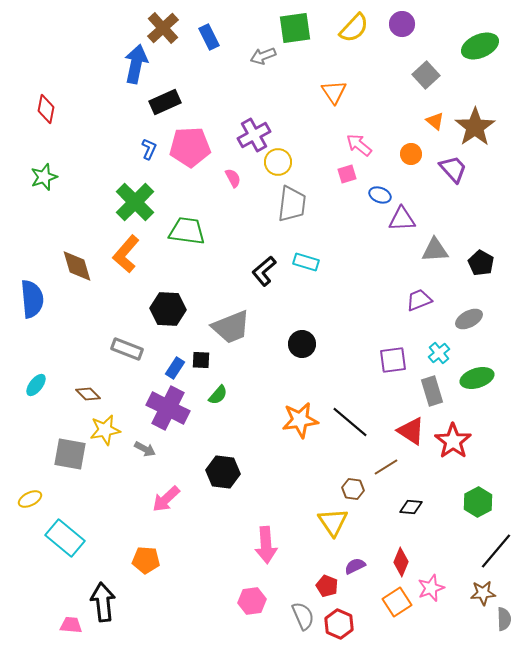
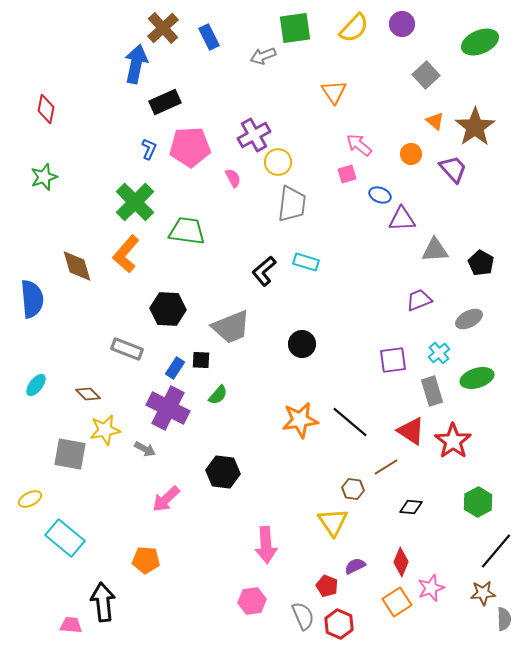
green ellipse at (480, 46): moved 4 px up
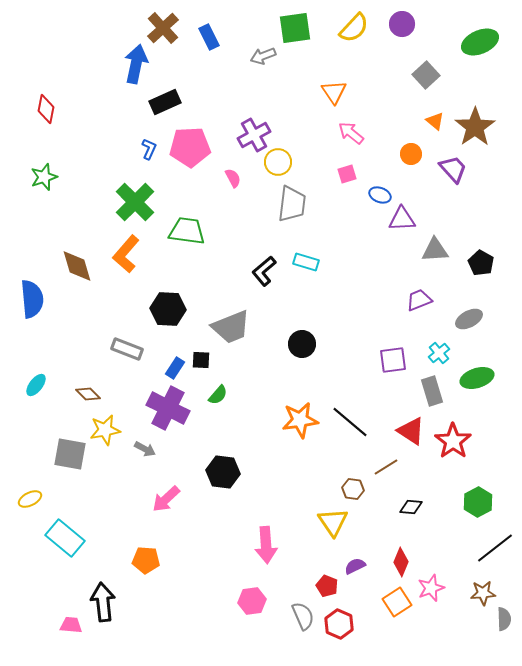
pink arrow at (359, 145): moved 8 px left, 12 px up
black line at (496, 551): moved 1 px left, 3 px up; rotated 12 degrees clockwise
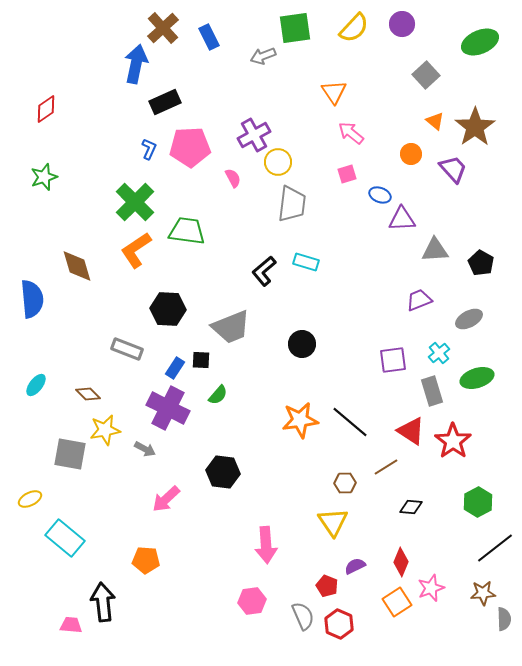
red diamond at (46, 109): rotated 44 degrees clockwise
orange L-shape at (126, 254): moved 10 px right, 4 px up; rotated 15 degrees clockwise
brown hexagon at (353, 489): moved 8 px left, 6 px up; rotated 10 degrees counterclockwise
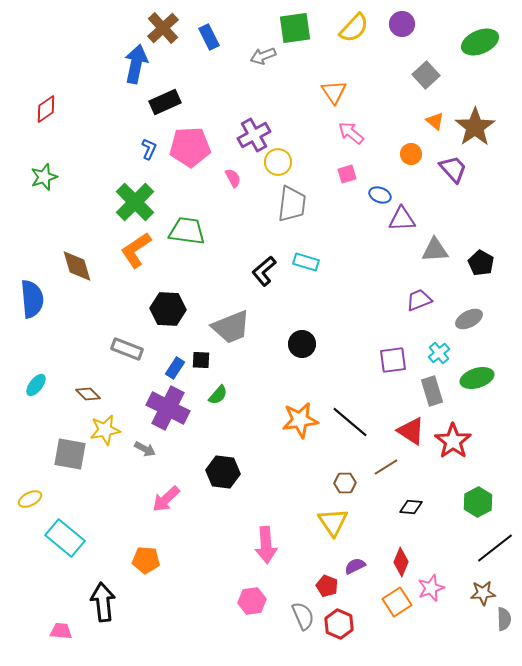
pink trapezoid at (71, 625): moved 10 px left, 6 px down
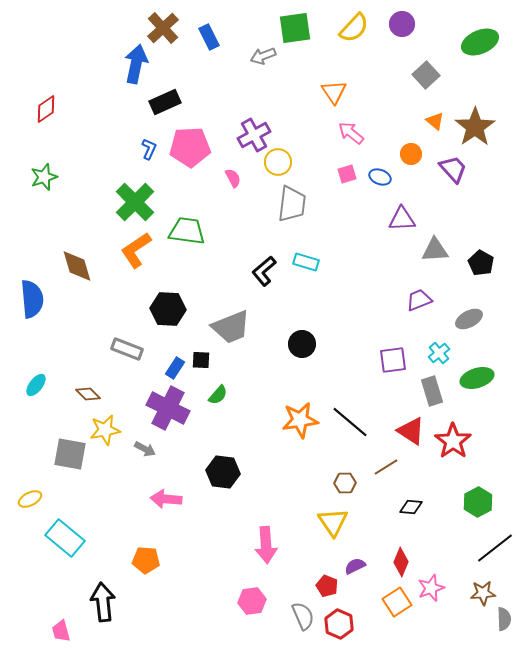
blue ellipse at (380, 195): moved 18 px up
pink arrow at (166, 499): rotated 48 degrees clockwise
pink trapezoid at (61, 631): rotated 110 degrees counterclockwise
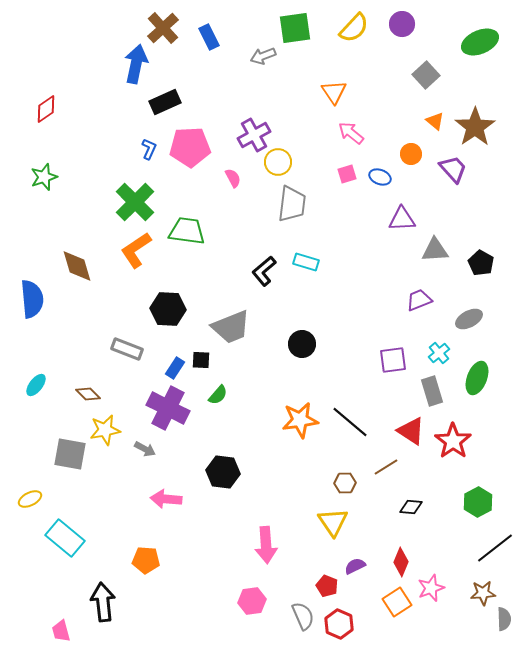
green ellipse at (477, 378): rotated 52 degrees counterclockwise
